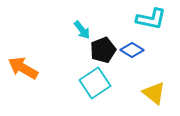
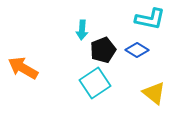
cyan L-shape: moved 1 px left
cyan arrow: rotated 42 degrees clockwise
blue diamond: moved 5 px right
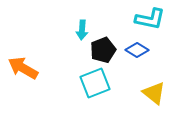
cyan square: rotated 12 degrees clockwise
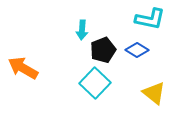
cyan square: rotated 24 degrees counterclockwise
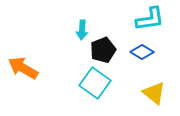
cyan L-shape: rotated 20 degrees counterclockwise
blue diamond: moved 5 px right, 2 px down
cyan square: rotated 8 degrees counterclockwise
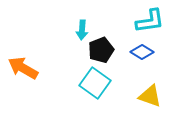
cyan L-shape: moved 2 px down
black pentagon: moved 2 px left
yellow triangle: moved 4 px left, 3 px down; rotated 20 degrees counterclockwise
